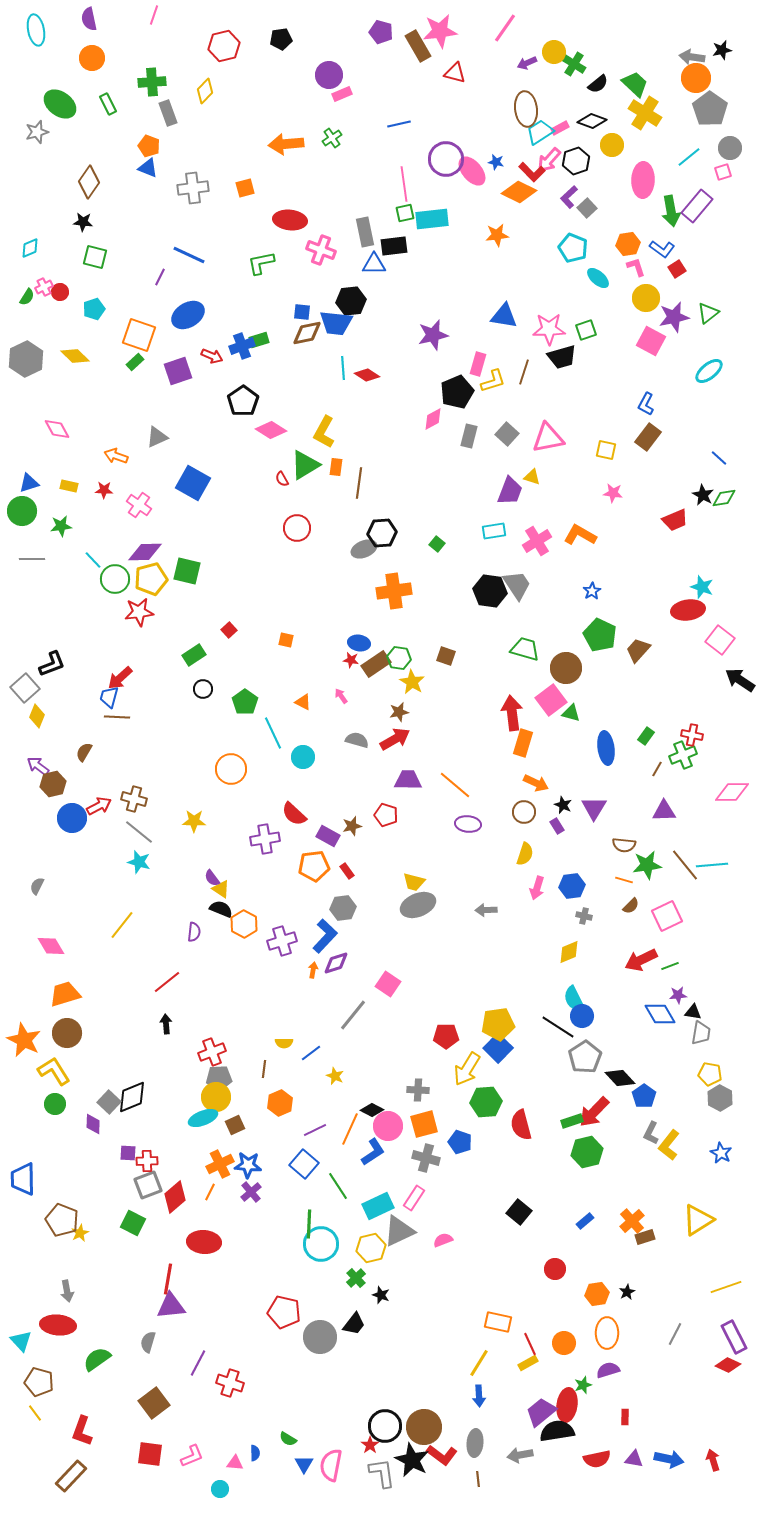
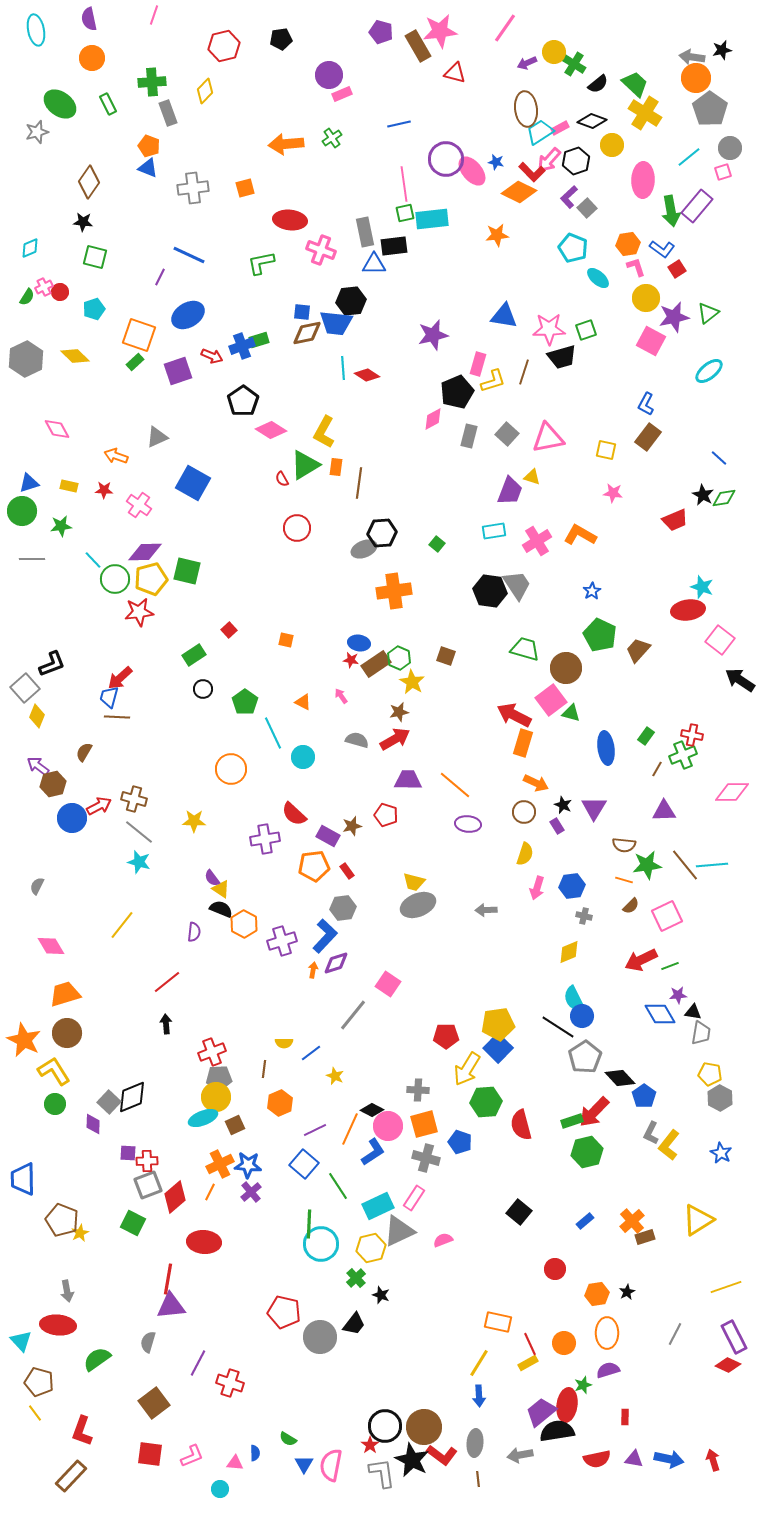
green hexagon at (399, 658): rotated 15 degrees clockwise
red arrow at (512, 713): moved 2 px right, 2 px down; rotated 56 degrees counterclockwise
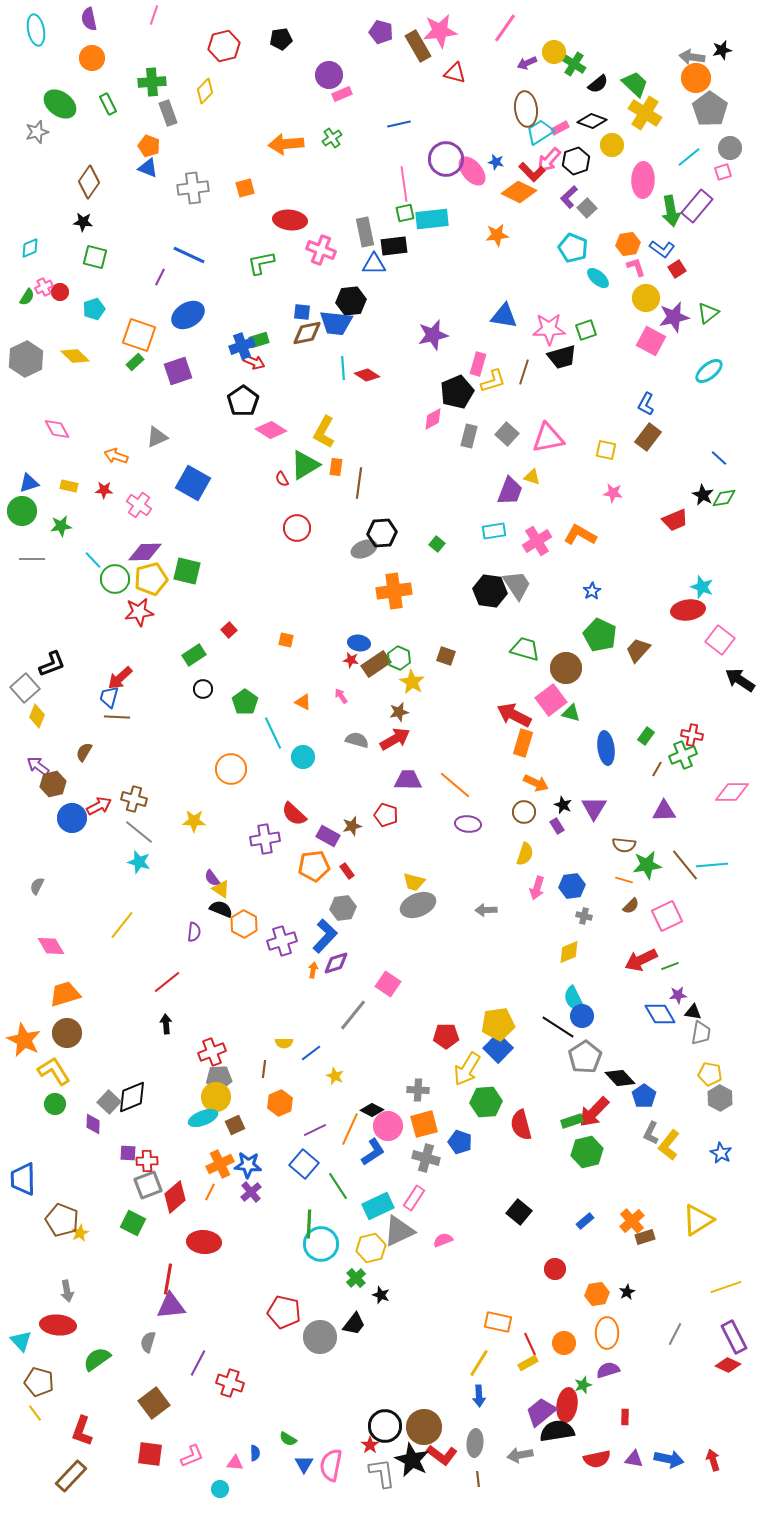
red arrow at (212, 356): moved 42 px right, 6 px down
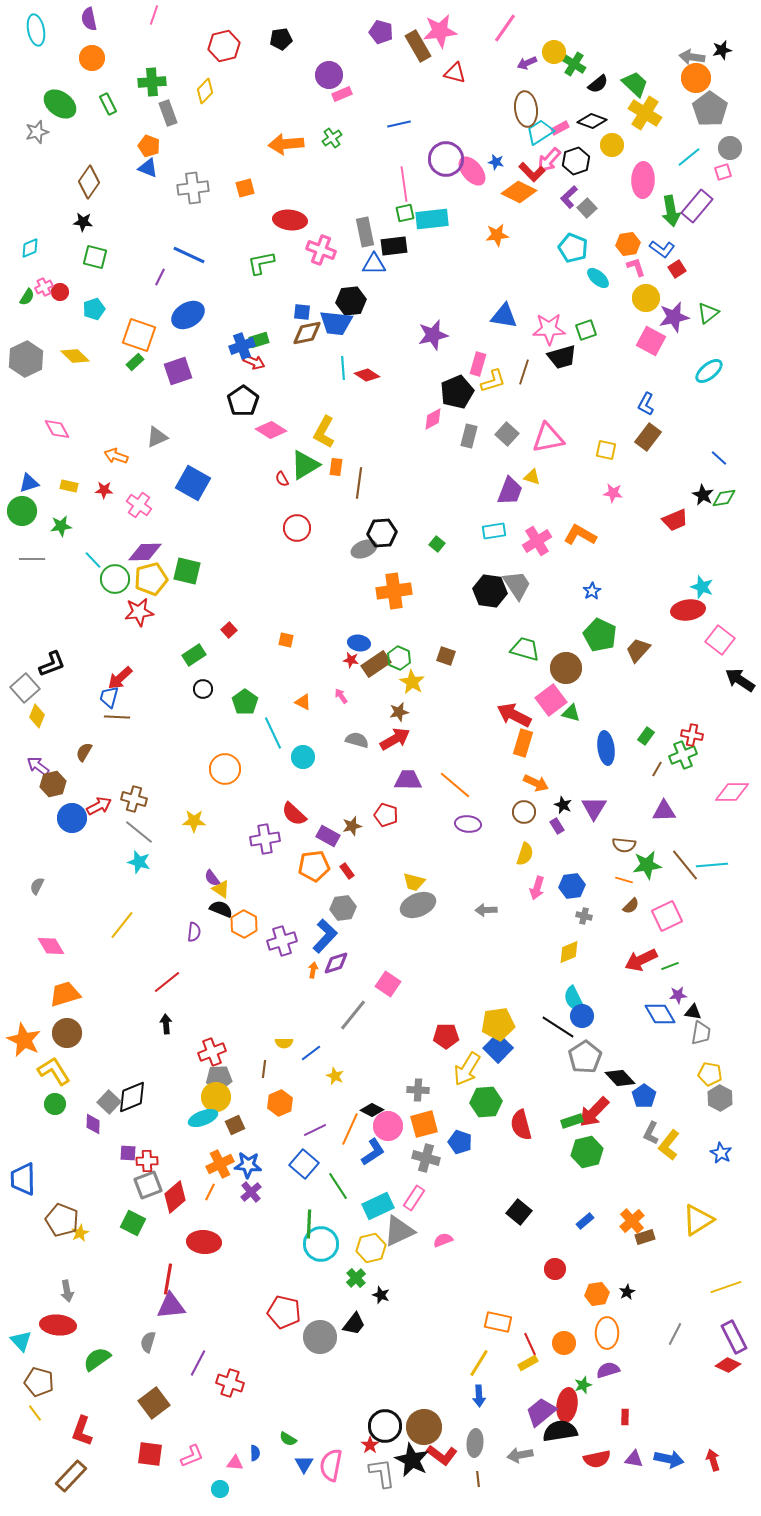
orange circle at (231, 769): moved 6 px left
black semicircle at (557, 1431): moved 3 px right
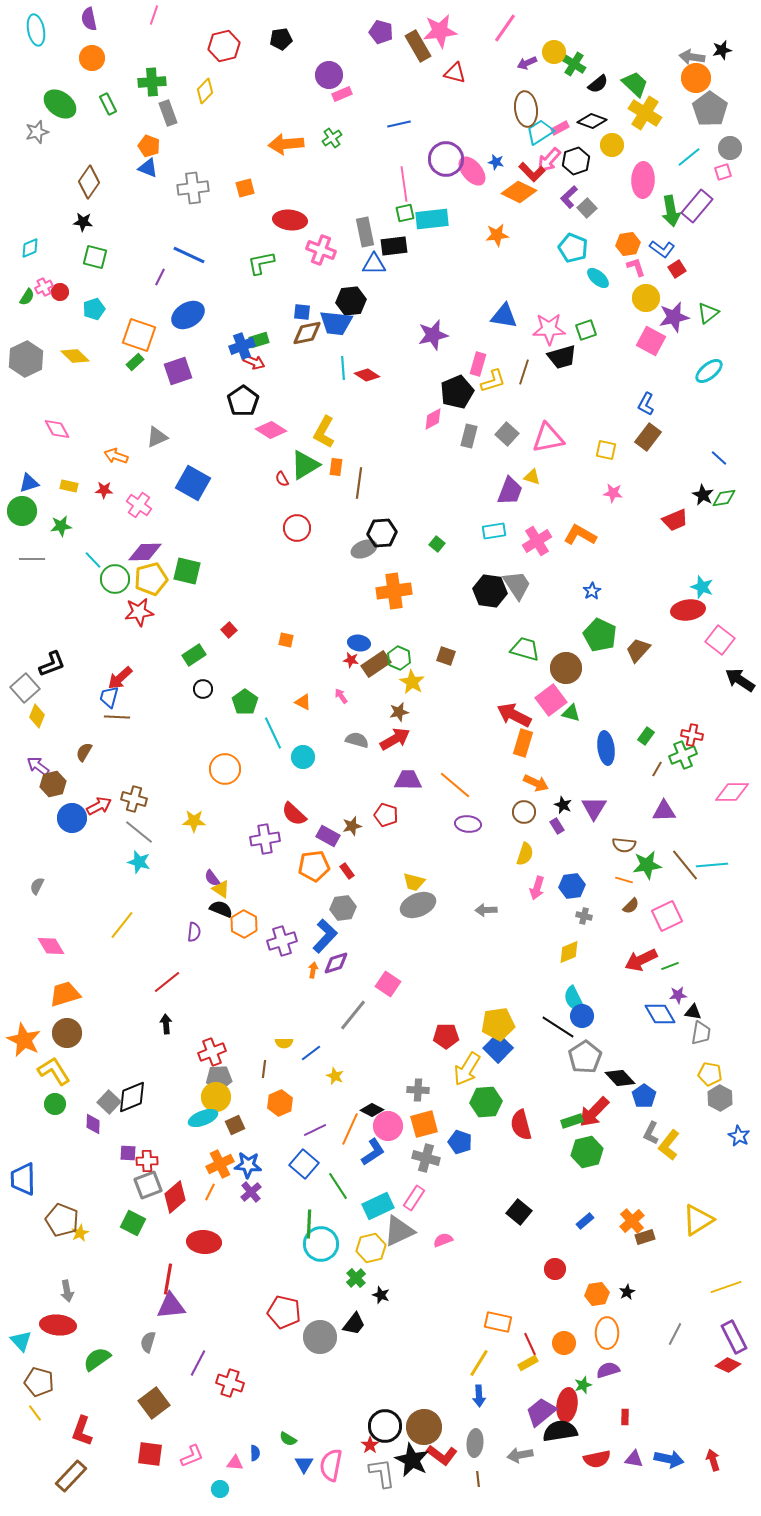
blue star at (721, 1153): moved 18 px right, 17 px up
